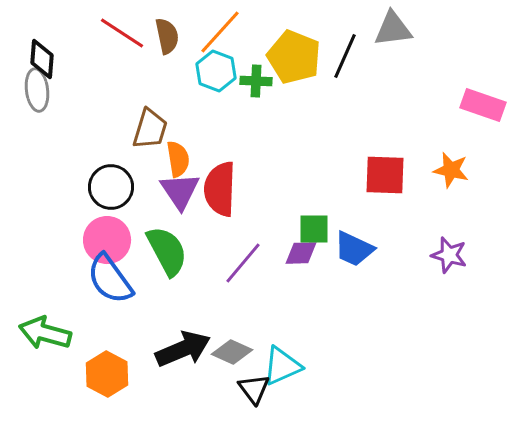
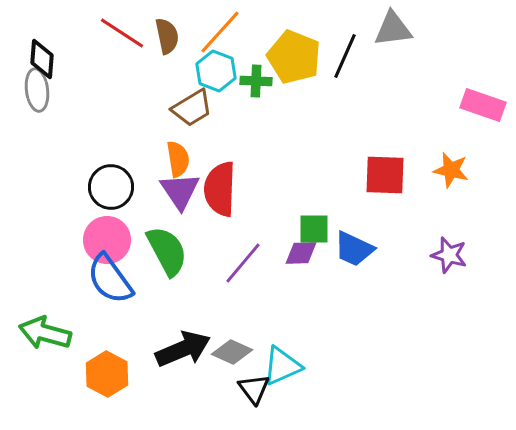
brown trapezoid: moved 42 px right, 21 px up; rotated 42 degrees clockwise
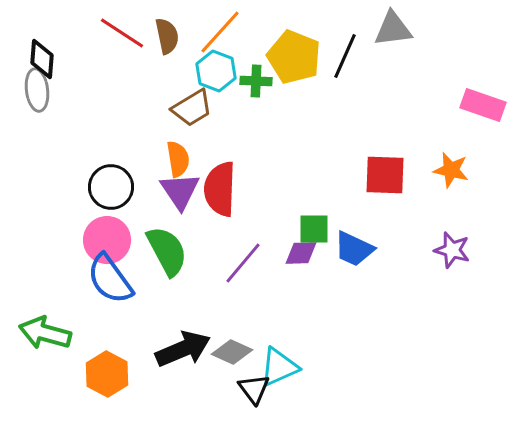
purple star: moved 3 px right, 5 px up
cyan triangle: moved 3 px left, 1 px down
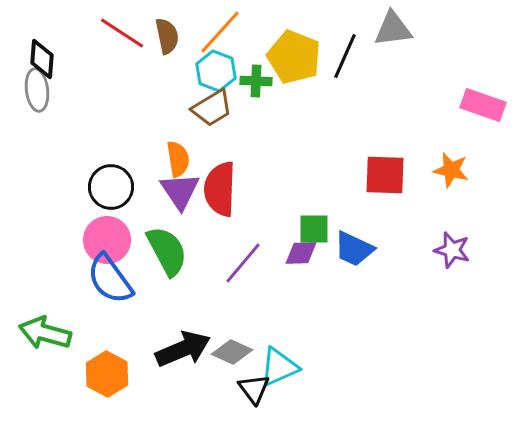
brown trapezoid: moved 20 px right
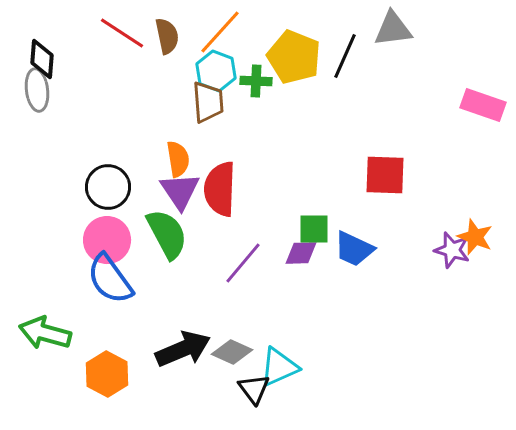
brown trapezoid: moved 4 px left, 6 px up; rotated 63 degrees counterclockwise
orange star: moved 24 px right, 67 px down; rotated 9 degrees clockwise
black circle: moved 3 px left
green semicircle: moved 17 px up
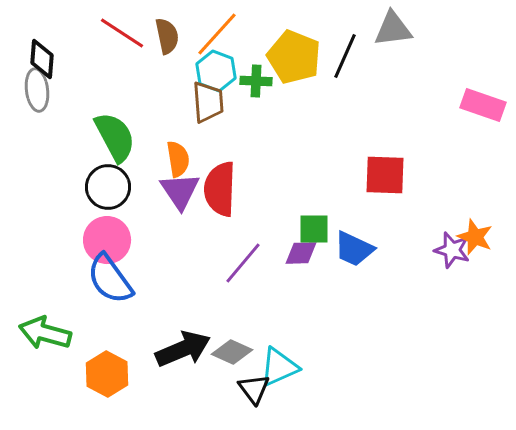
orange line: moved 3 px left, 2 px down
green semicircle: moved 52 px left, 97 px up
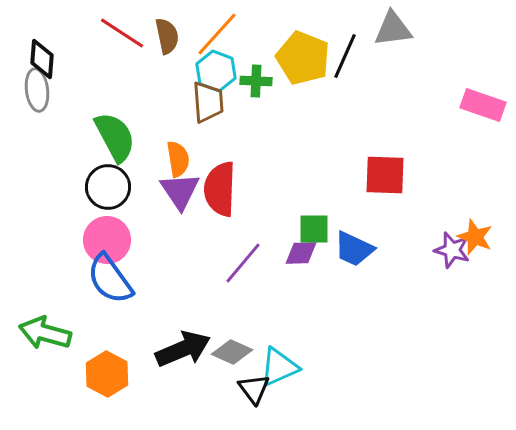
yellow pentagon: moved 9 px right, 1 px down
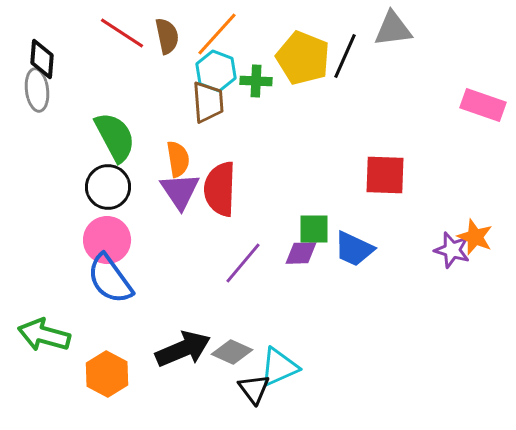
green arrow: moved 1 px left, 2 px down
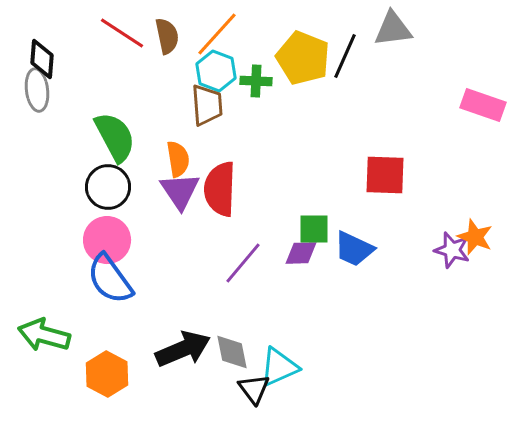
brown trapezoid: moved 1 px left, 3 px down
gray diamond: rotated 54 degrees clockwise
